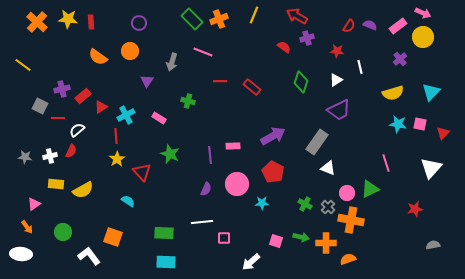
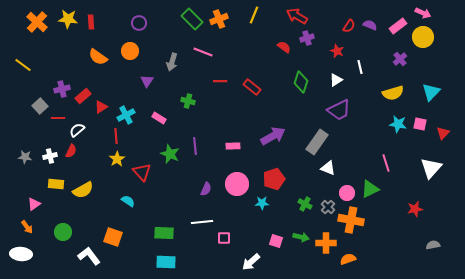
red star at (337, 51): rotated 16 degrees clockwise
gray square at (40, 106): rotated 21 degrees clockwise
purple line at (210, 155): moved 15 px left, 9 px up
red pentagon at (273, 172): moved 1 px right, 7 px down; rotated 25 degrees clockwise
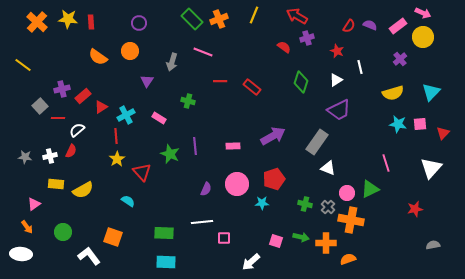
pink square at (420, 124): rotated 16 degrees counterclockwise
green cross at (305, 204): rotated 16 degrees counterclockwise
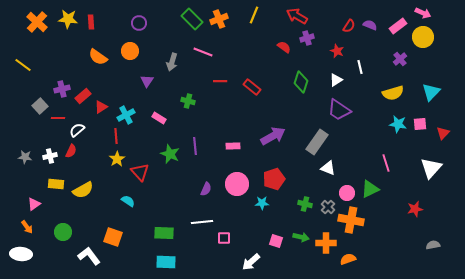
purple trapezoid at (339, 110): rotated 60 degrees clockwise
red triangle at (142, 172): moved 2 px left
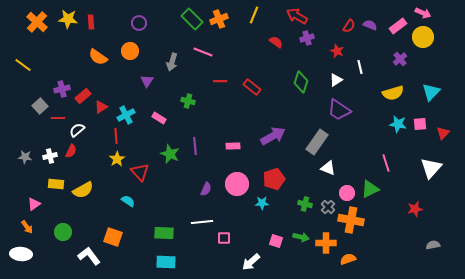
red semicircle at (284, 47): moved 8 px left, 5 px up
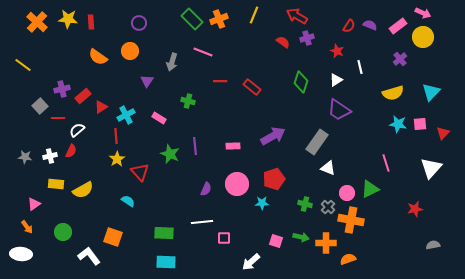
red semicircle at (276, 42): moved 7 px right
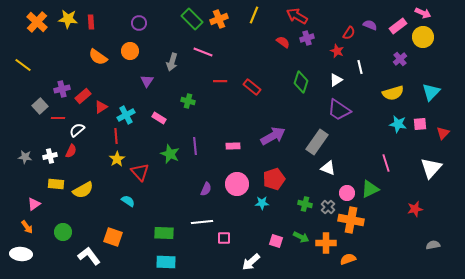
red semicircle at (349, 26): moved 7 px down
green arrow at (301, 237): rotated 14 degrees clockwise
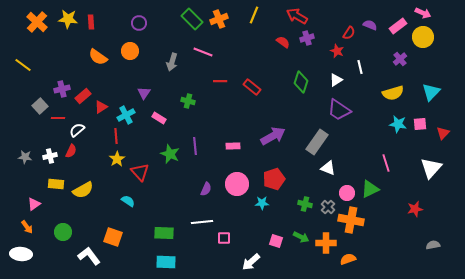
purple triangle at (147, 81): moved 3 px left, 12 px down
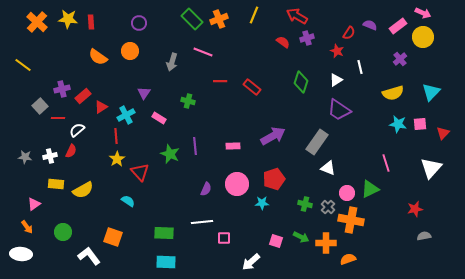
gray semicircle at (433, 245): moved 9 px left, 9 px up
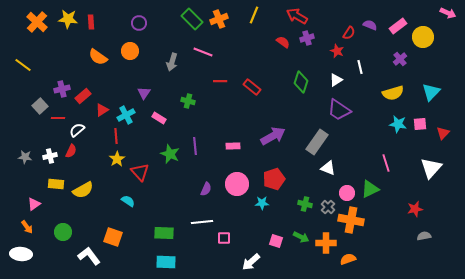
pink arrow at (423, 13): moved 25 px right
red triangle at (101, 107): moved 1 px right, 3 px down
